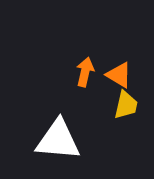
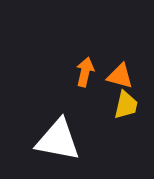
orange triangle: moved 1 px right, 1 px down; rotated 16 degrees counterclockwise
white triangle: rotated 6 degrees clockwise
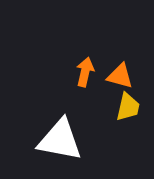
yellow trapezoid: moved 2 px right, 2 px down
white triangle: moved 2 px right
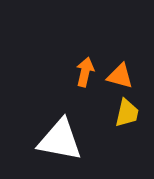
yellow trapezoid: moved 1 px left, 6 px down
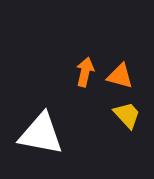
yellow trapezoid: moved 2 px down; rotated 56 degrees counterclockwise
white triangle: moved 19 px left, 6 px up
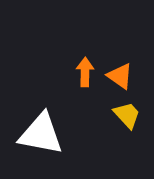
orange arrow: rotated 12 degrees counterclockwise
orange triangle: rotated 20 degrees clockwise
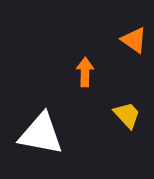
orange triangle: moved 14 px right, 36 px up
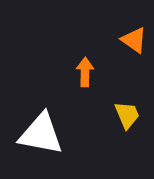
yellow trapezoid: rotated 20 degrees clockwise
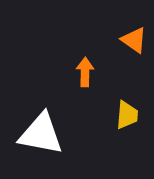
yellow trapezoid: rotated 28 degrees clockwise
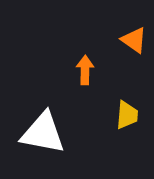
orange arrow: moved 2 px up
white triangle: moved 2 px right, 1 px up
